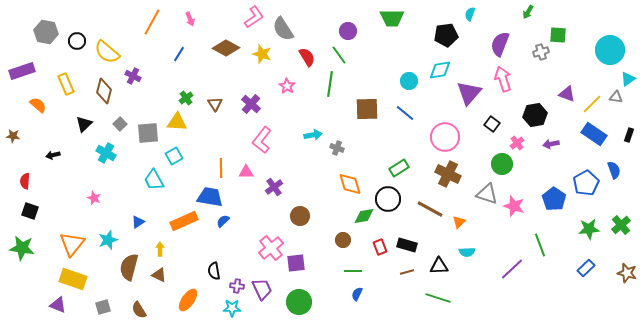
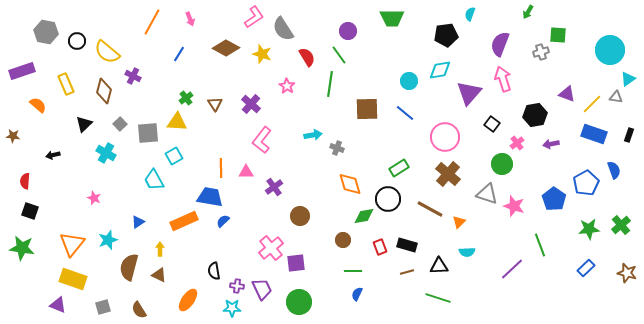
blue rectangle at (594, 134): rotated 15 degrees counterclockwise
brown cross at (448, 174): rotated 15 degrees clockwise
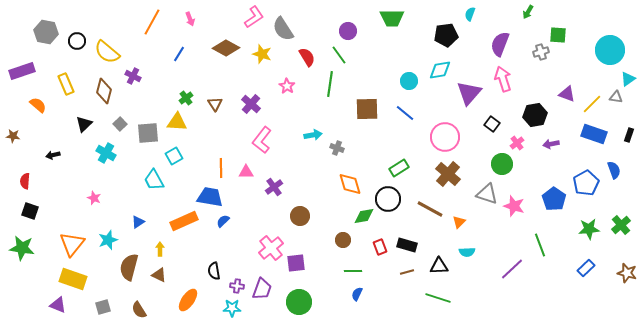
purple trapezoid at (262, 289): rotated 45 degrees clockwise
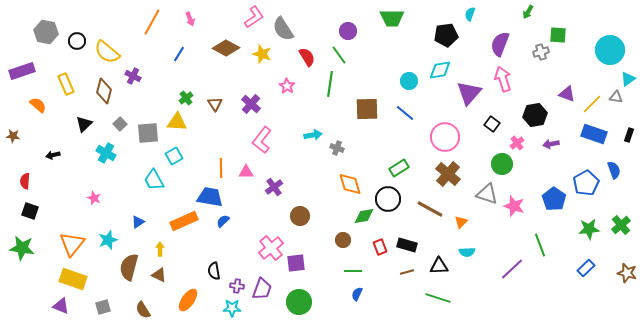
orange triangle at (459, 222): moved 2 px right
purple triangle at (58, 305): moved 3 px right, 1 px down
brown semicircle at (139, 310): moved 4 px right
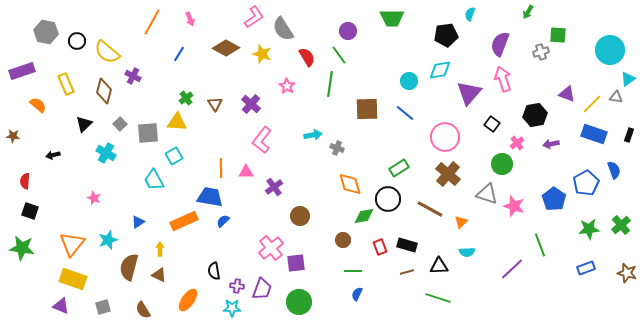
blue rectangle at (586, 268): rotated 24 degrees clockwise
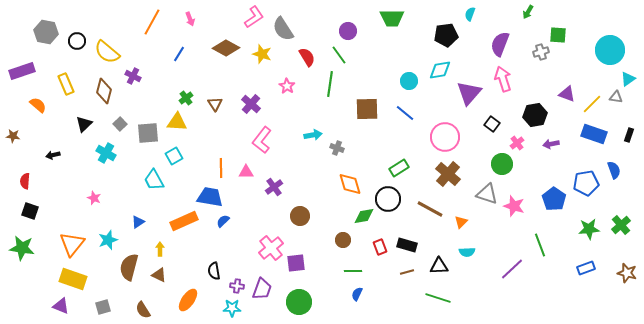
blue pentagon at (586, 183): rotated 20 degrees clockwise
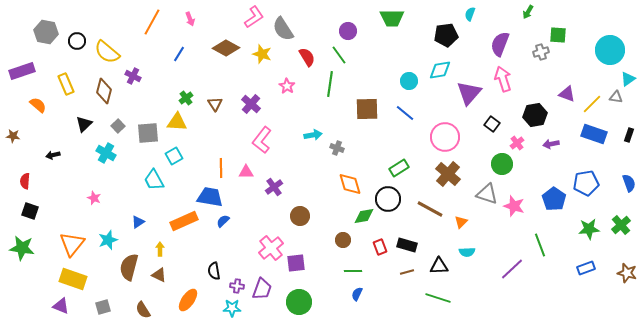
gray square at (120, 124): moved 2 px left, 2 px down
blue semicircle at (614, 170): moved 15 px right, 13 px down
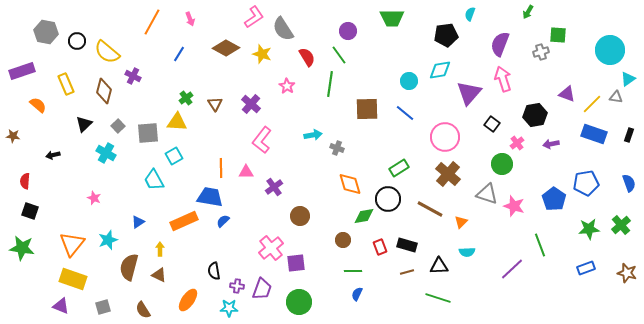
cyan star at (232, 308): moved 3 px left
